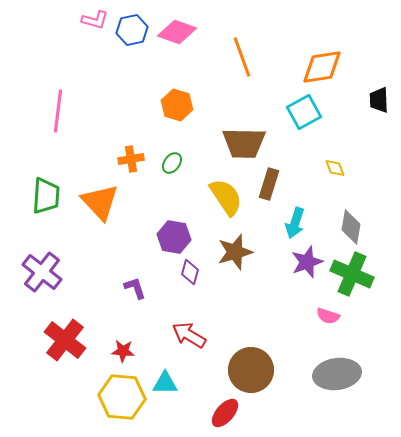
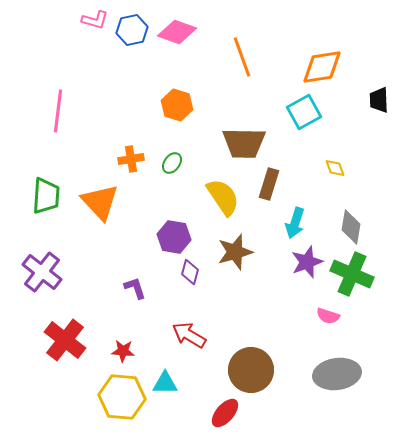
yellow semicircle: moved 3 px left
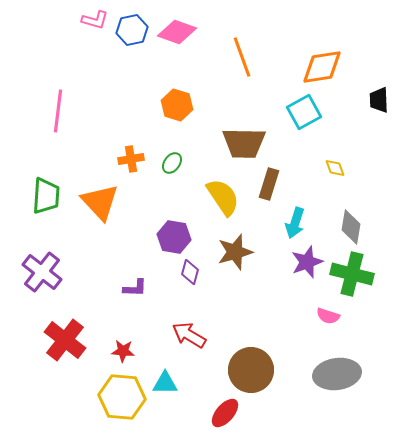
green cross: rotated 9 degrees counterclockwise
purple L-shape: rotated 110 degrees clockwise
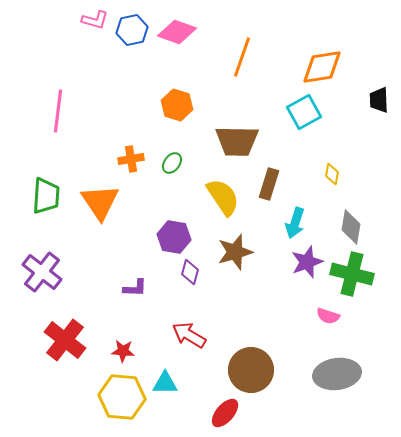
orange line: rotated 39 degrees clockwise
brown trapezoid: moved 7 px left, 2 px up
yellow diamond: moved 3 px left, 6 px down; rotated 30 degrees clockwise
orange triangle: rotated 9 degrees clockwise
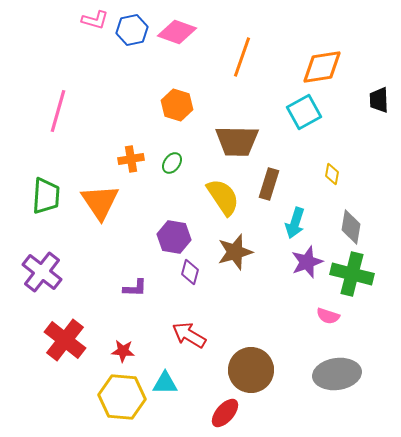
pink line: rotated 9 degrees clockwise
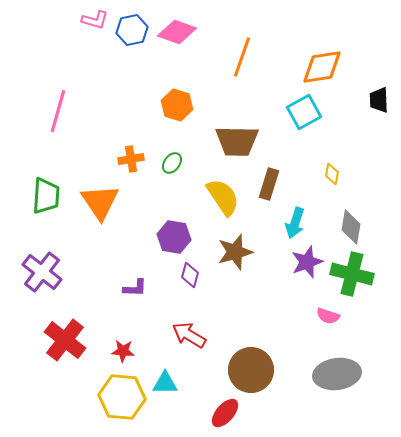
purple diamond: moved 3 px down
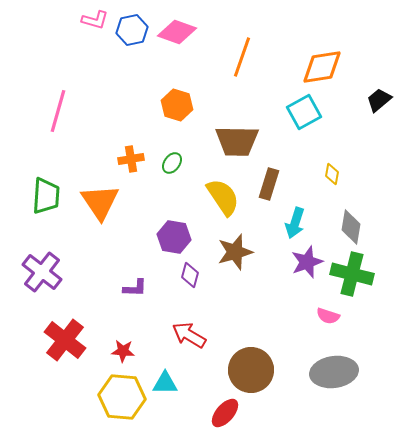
black trapezoid: rotated 52 degrees clockwise
gray ellipse: moved 3 px left, 2 px up
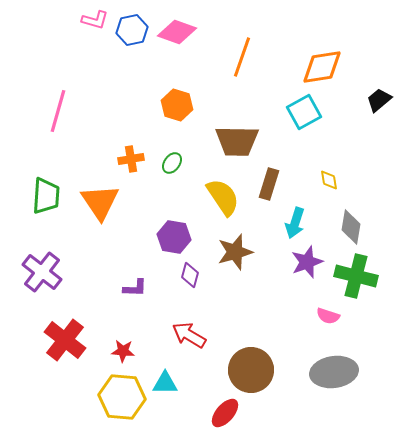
yellow diamond: moved 3 px left, 6 px down; rotated 20 degrees counterclockwise
green cross: moved 4 px right, 2 px down
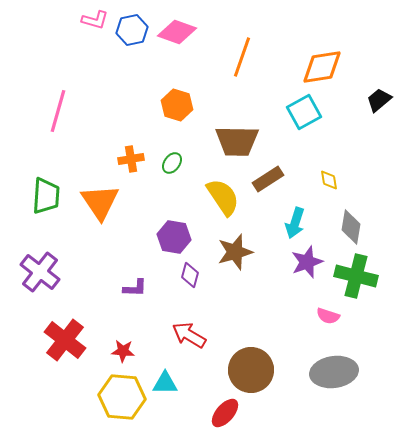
brown rectangle: moved 1 px left, 5 px up; rotated 40 degrees clockwise
purple cross: moved 2 px left
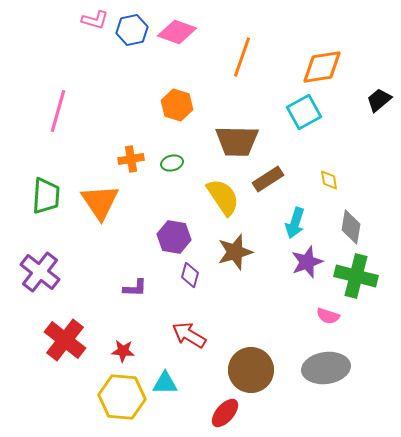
green ellipse: rotated 40 degrees clockwise
gray ellipse: moved 8 px left, 4 px up
